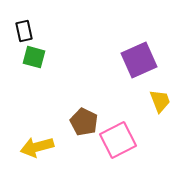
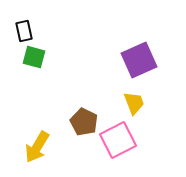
yellow trapezoid: moved 26 px left, 2 px down
yellow arrow: rotated 44 degrees counterclockwise
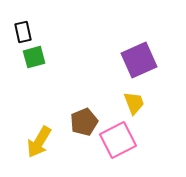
black rectangle: moved 1 px left, 1 px down
green square: rotated 30 degrees counterclockwise
brown pentagon: rotated 24 degrees clockwise
yellow arrow: moved 2 px right, 5 px up
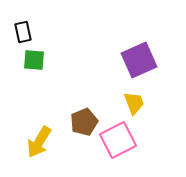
green square: moved 3 px down; rotated 20 degrees clockwise
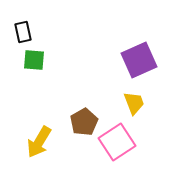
brown pentagon: rotated 8 degrees counterclockwise
pink square: moved 1 px left, 2 px down; rotated 6 degrees counterclockwise
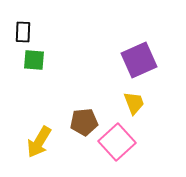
black rectangle: rotated 15 degrees clockwise
brown pentagon: rotated 24 degrees clockwise
pink square: rotated 9 degrees counterclockwise
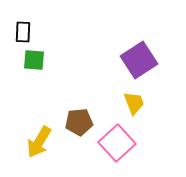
purple square: rotated 9 degrees counterclockwise
brown pentagon: moved 5 px left
pink square: moved 1 px down
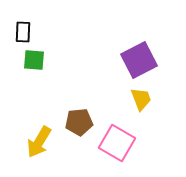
purple square: rotated 6 degrees clockwise
yellow trapezoid: moved 7 px right, 4 px up
pink square: rotated 18 degrees counterclockwise
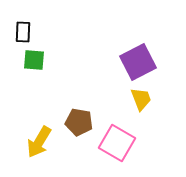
purple square: moved 1 px left, 2 px down
brown pentagon: rotated 16 degrees clockwise
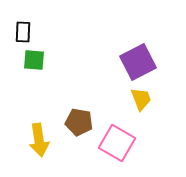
yellow arrow: moved 2 px up; rotated 40 degrees counterclockwise
